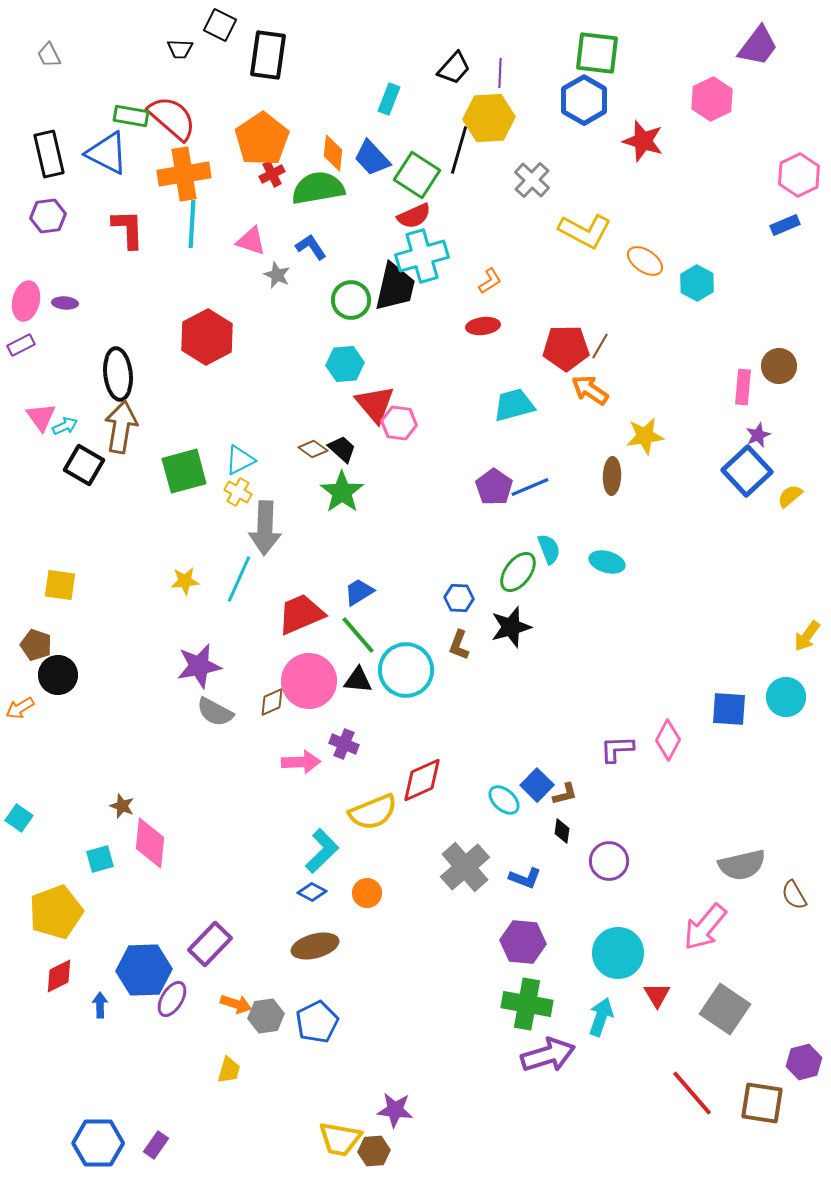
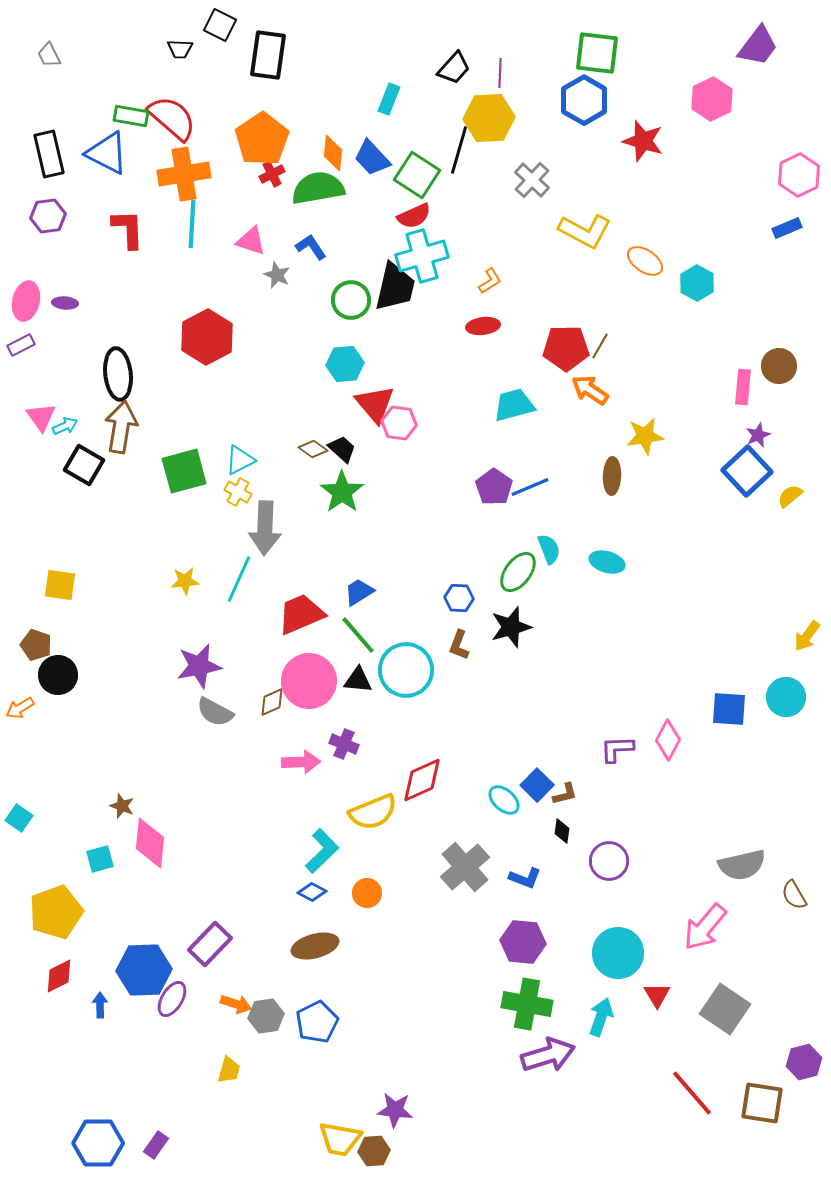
blue rectangle at (785, 225): moved 2 px right, 3 px down
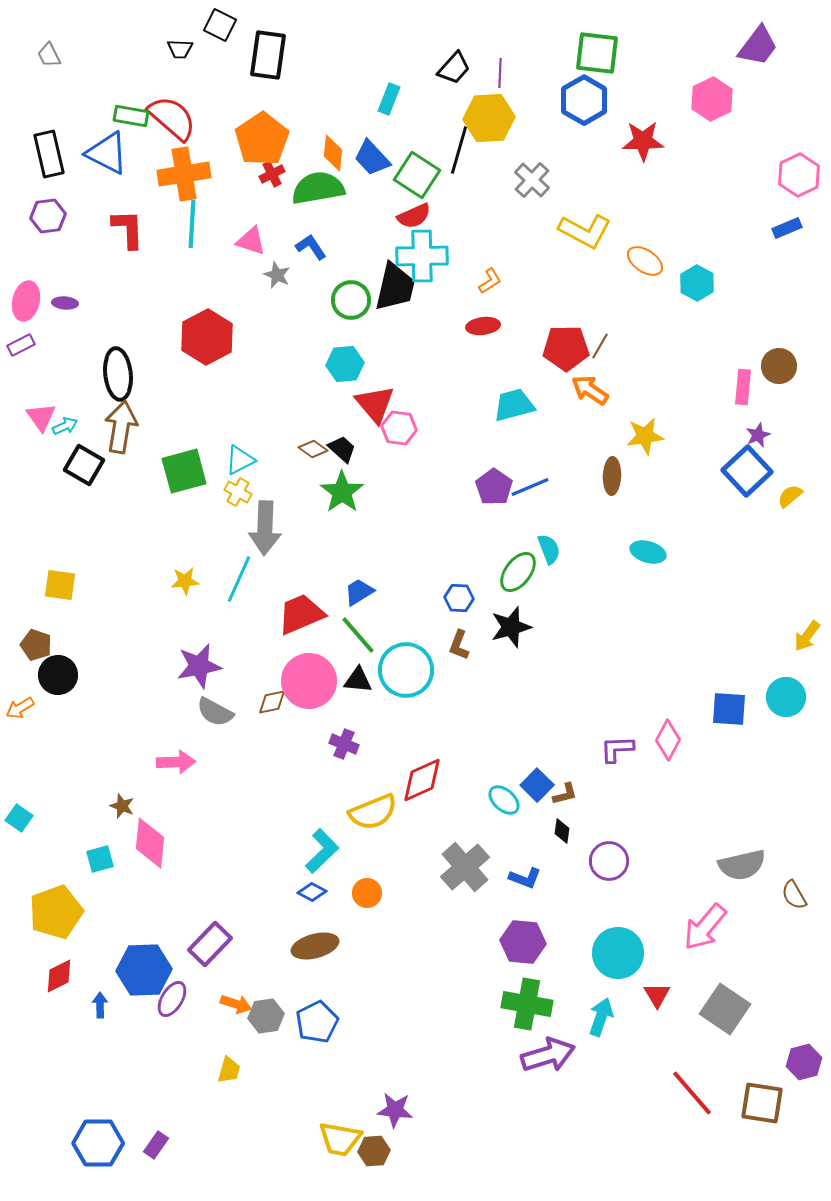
red star at (643, 141): rotated 18 degrees counterclockwise
cyan cross at (422, 256): rotated 15 degrees clockwise
pink hexagon at (399, 423): moved 5 px down
cyan ellipse at (607, 562): moved 41 px right, 10 px up
brown diamond at (272, 702): rotated 12 degrees clockwise
pink arrow at (301, 762): moved 125 px left
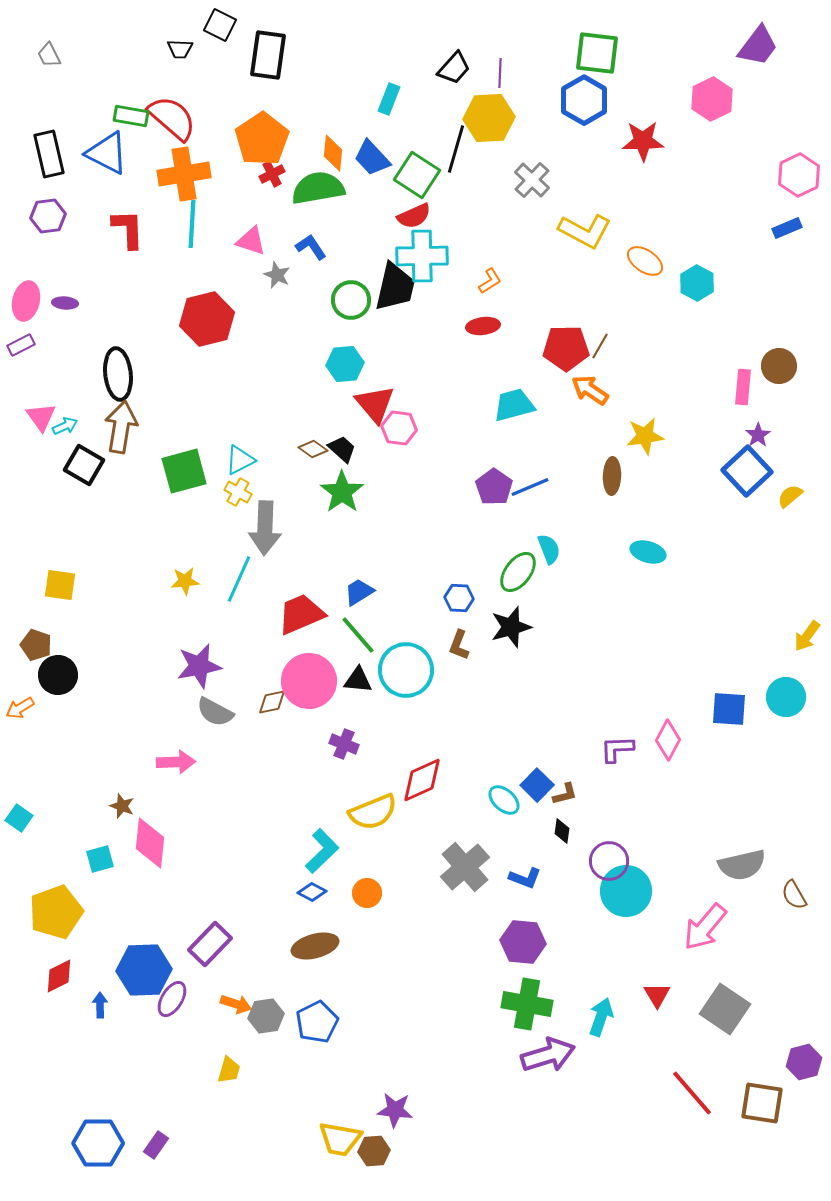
black line at (459, 150): moved 3 px left, 1 px up
red hexagon at (207, 337): moved 18 px up; rotated 14 degrees clockwise
purple star at (758, 435): rotated 10 degrees counterclockwise
cyan circle at (618, 953): moved 8 px right, 62 px up
